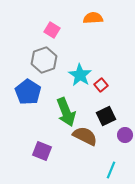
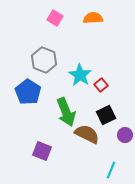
pink square: moved 3 px right, 12 px up
gray hexagon: rotated 20 degrees counterclockwise
black square: moved 1 px up
brown semicircle: moved 2 px right, 2 px up
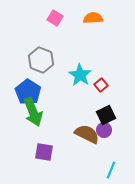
gray hexagon: moved 3 px left
green arrow: moved 33 px left
purple circle: moved 21 px left, 5 px up
purple square: moved 2 px right, 1 px down; rotated 12 degrees counterclockwise
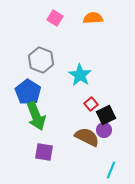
red square: moved 10 px left, 19 px down
green arrow: moved 3 px right, 4 px down
brown semicircle: moved 3 px down
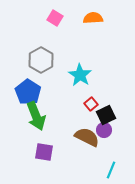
gray hexagon: rotated 10 degrees clockwise
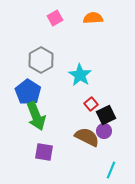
pink square: rotated 28 degrees clockwise
purple circle: moved 1 px down
